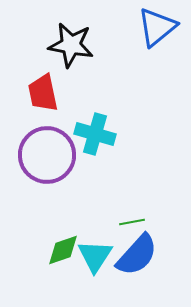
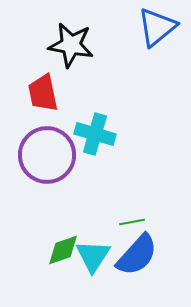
cyan triangle: moved 2 px left
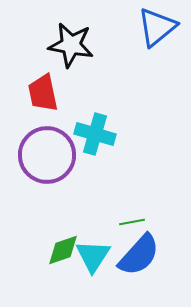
blue semicircle: moved 2 px right
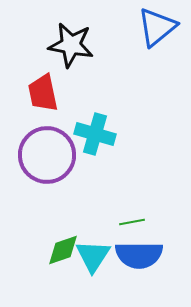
blue semicircle: rotated 48 degrees clockwise
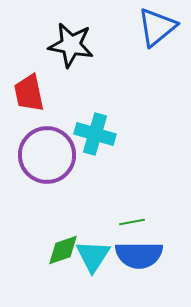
red trapezoid: moved 14 px left
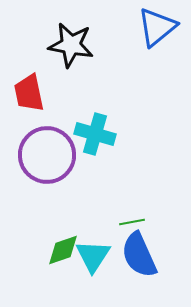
blue semicircle: rotated 66 degrees clockwise
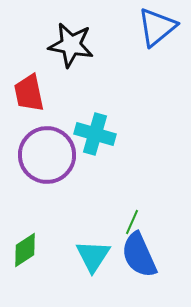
green line: rotated 55 degrees counterclockwise
green diamond: moved 38 px left; rotated 15 degrees counterclockwise
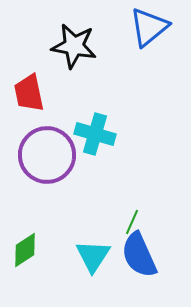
blue triangle: moved 8 px left
black star: moved 3 px right, 1 px down
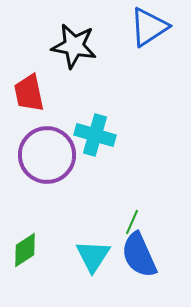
blue triangle: rotated 6 degrees clockwise
cyan cross: moved 1 px down
